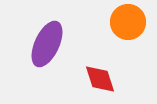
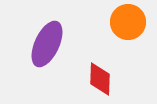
red diamond: rotated 20 degrees clockwise
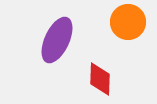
purple ellipse: moved 10 px right, 4 px up
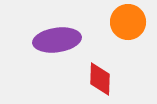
purple ellipse: rotated 57 degrees clockwise
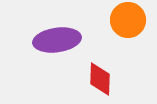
orange circle: moved 2 px up
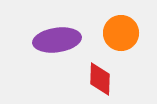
orange circle: moved 7 px left, 13 px down
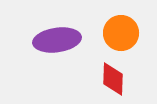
red diamond: moved 13 px right
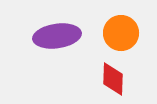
purple ellipse: moved 4 px up
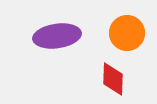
orange circle: moved 6 px right
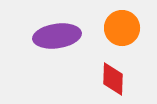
orange circle: moved 5 px left, 5 px up
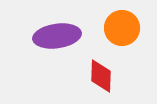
red diamond: moved 12 px left, 3 px up
